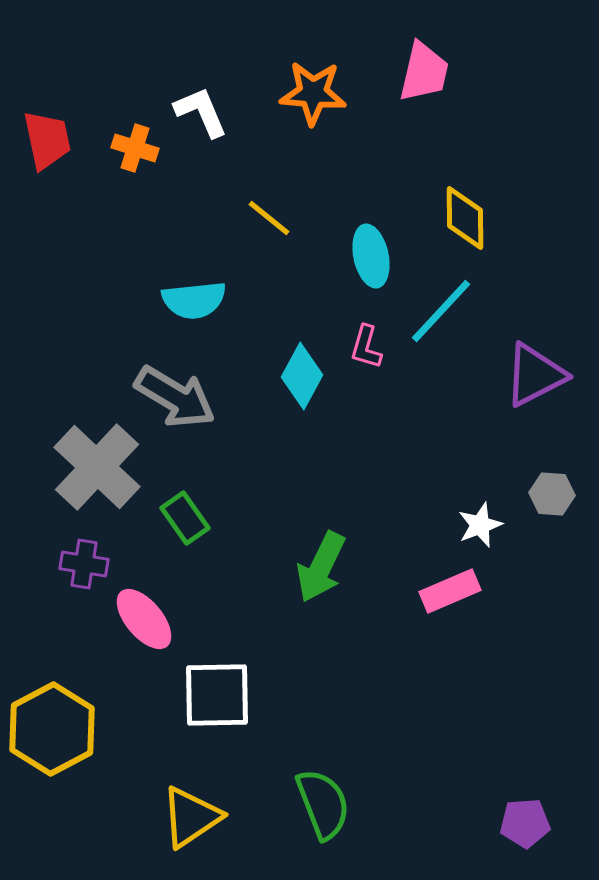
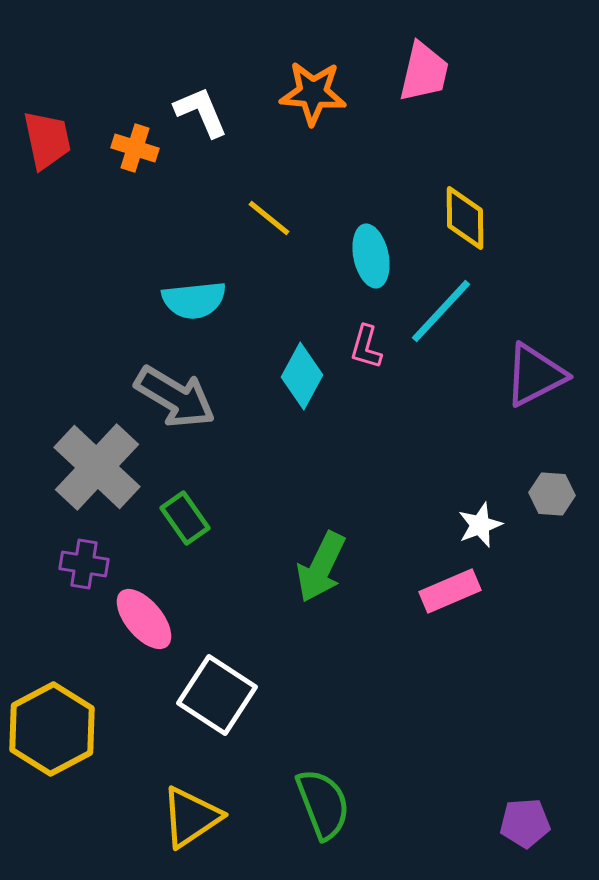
white square: rotated 34 degrees clockwise
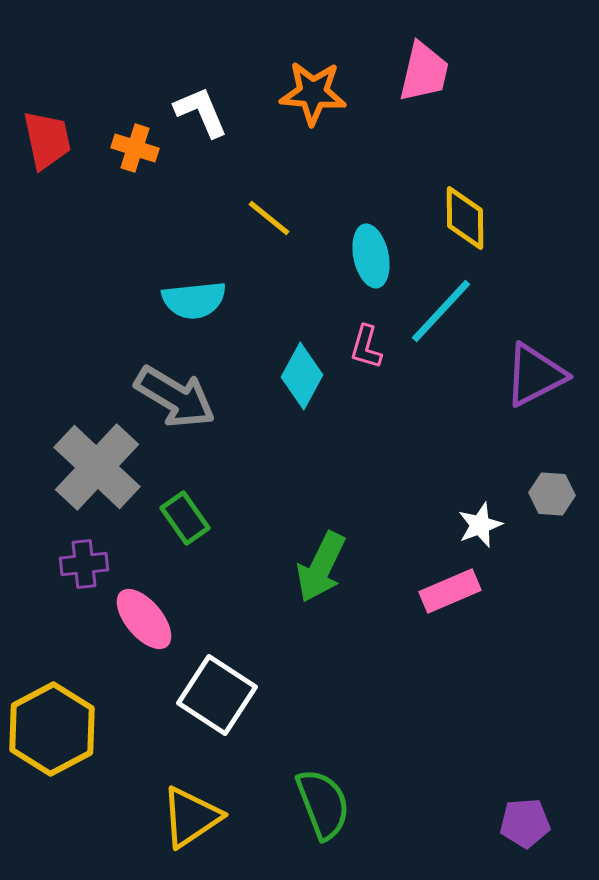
purple cross: rotated 15 degrees counterclockwise
